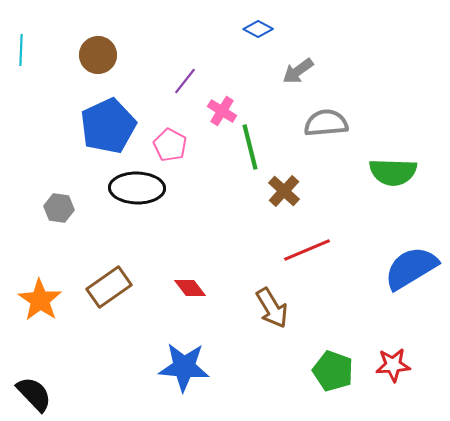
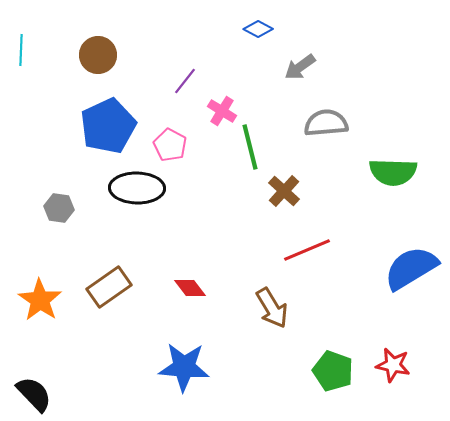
gray arrow: moved 2 px right, 4 px up
red star: rotated 16 degrees clockwise
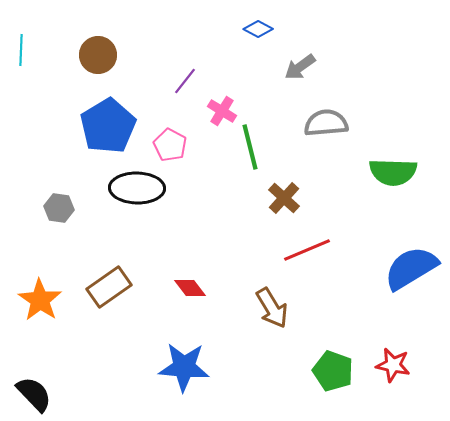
blue pentagon: rotated 6 degrees counterclockwise
brown cross: moved 7 px down
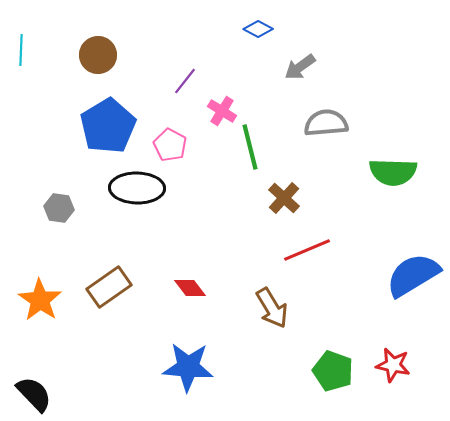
blue semicircle: moved 2 px right, 7 px down
blue star: moved 4 px right
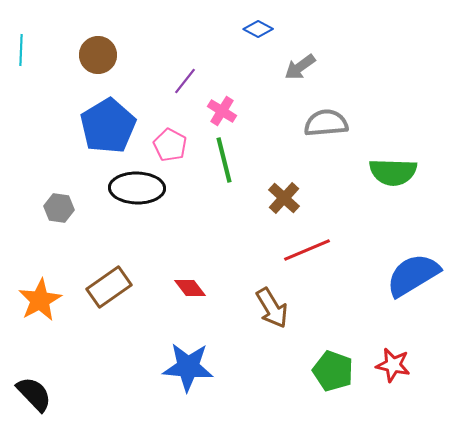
green line: moved 26 px left, 13 px down
orange star: rotated 9 degrees clockwise
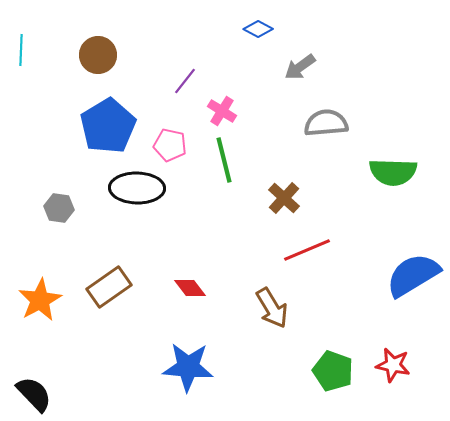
pink pentagon: rotated 16 degrees counterclockwise
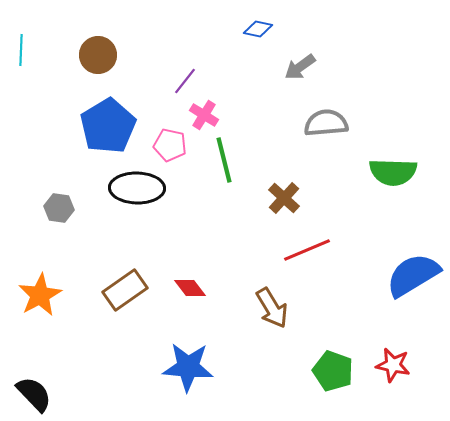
blue diamond: rotated 16 degrees counterclockwise
pink cross: moved 18 px left, 4 px down
brown rectangle: moved 16 px right, 3 px down
orange star: moved 5 px up
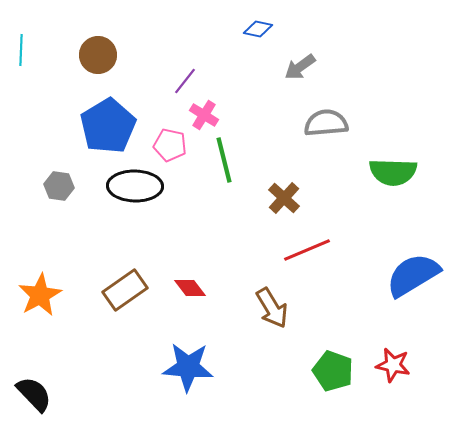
black ellipse: moved 2 px left, 2 px up
gray hexagon: moved 22 px up
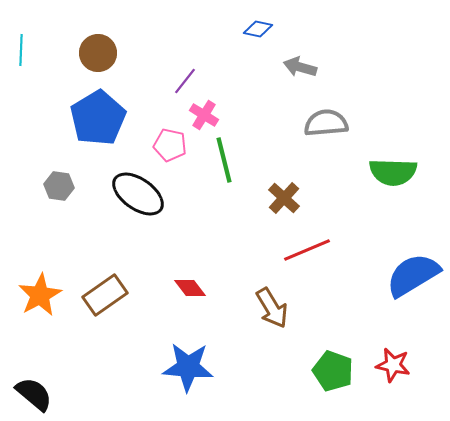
brown circle: moved 2 px up
gray arrow: rotated 52 degrees clockwise
blue pentagon: moved 10 px left, 8 px up
black ellipse: moved 3 px right, 8 px down; rotated 34 degrees clockwise
brown rectangle: moved 20 px left, 5 px down
black semicircle: rotated 6 degrees counterclockwise
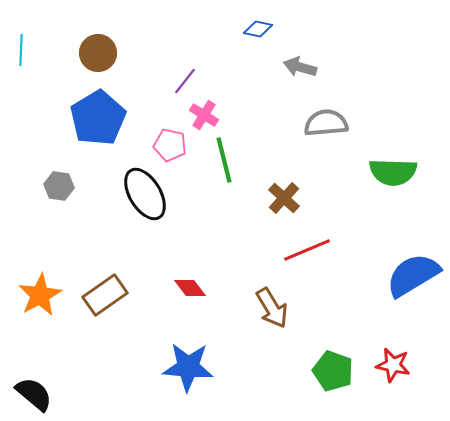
black ellipse: moved 7 px right; rotated 24 degrees clockwise
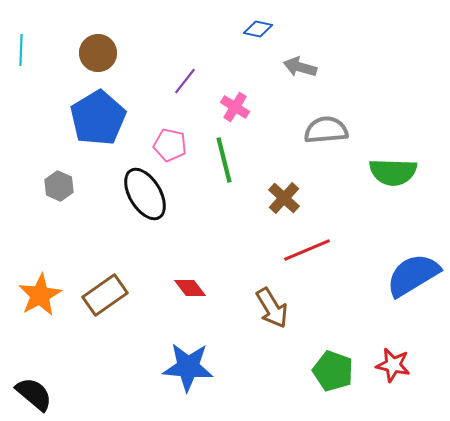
pink cross: moved 31 px right, 8 px up
gray semicircle: moved 7 px down
gray hexagon: rotated 16 degrees clockwise
